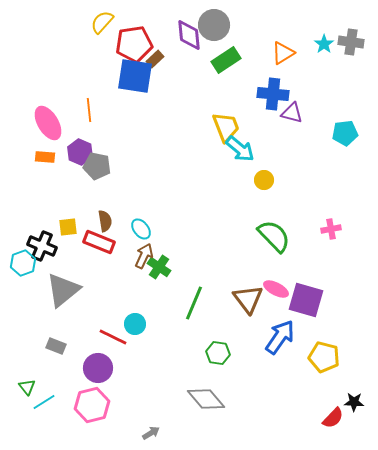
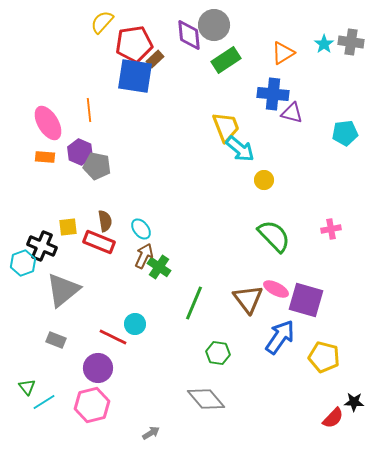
gray rectangle at (56, 346): moved 6 px up
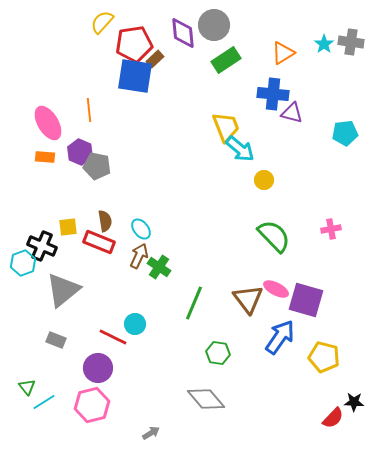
purple diamond at (189, 35): moved 6 px left, 2 px up
brown arrow at (144, 256): moved 5 px left
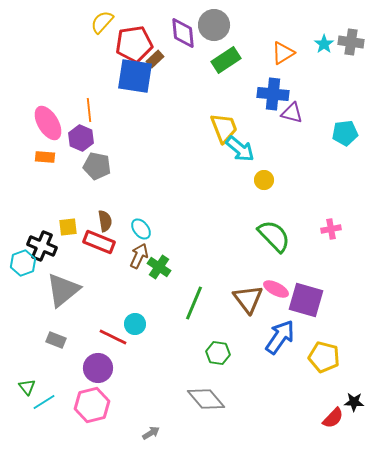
yellow trapezoid at (226, 127): moved 2 px left, 1 px down
purple hexagon at (80, 152): moved 1 px right, 14 px up
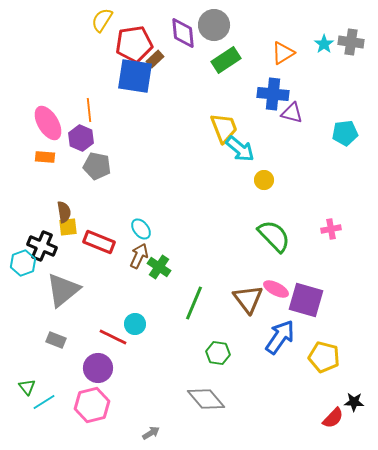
yellow semicircle at (102, 22): moved 2 px up; rotated 10 degrees counterclockwise
brown semicircle at (105, 221): moved 41 px left, 9 px up
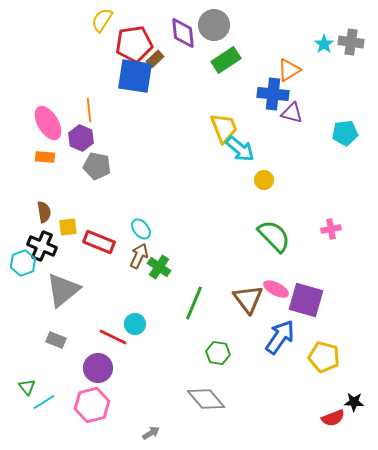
orange triangle at (283, 53): moved 6 px right, 17 px down
brown semicircle at (64, 212): moved 20 px left
red semicircle at (333, 418): rotated 25 degrees clockwise
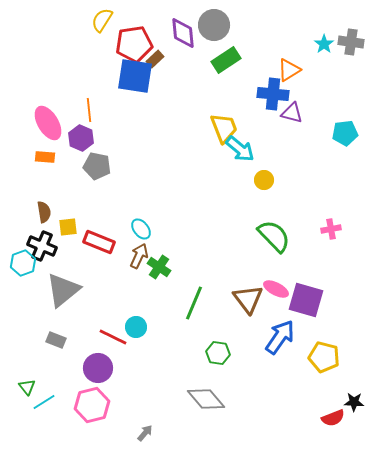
cyan circle at (135, 324): moved 1 px right, 3 px down
gray arrow at (151, 433): moved 6 px left; rotated 18 degrees counterclockwise
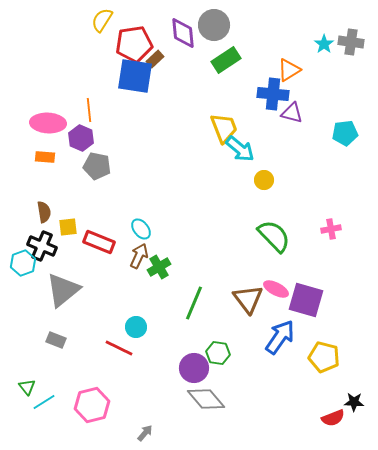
pink ellipse at (48, 123): rotated 56 degrees counterclockwise
green cross at (159, 267): rotated 25 degrees clockwise
red line at (113, 337): moved 6 px right, 11 px down
purple circle at (98, 368): moved 96 px right
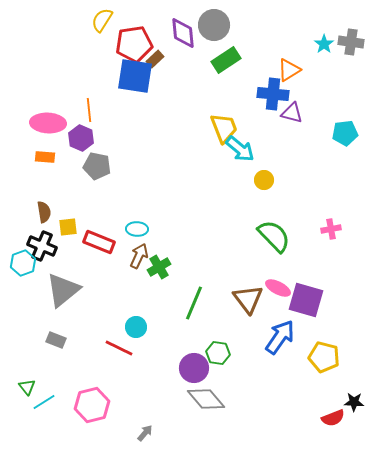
cyan ellipse at (141, 229): moved 4 px left; rotated 50 degrees counterclockwise
pink ellipse at (276, 289): moved 2 px right, 1 px up
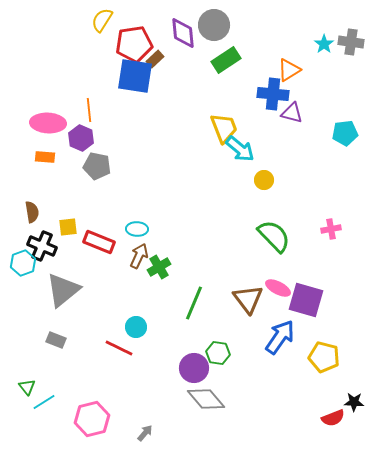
brown semicircle at (44, 212): moved 12 px left
pink hexagon at (92, 405): moved 14 px down
